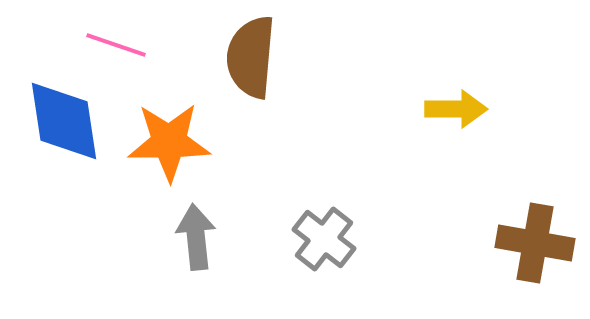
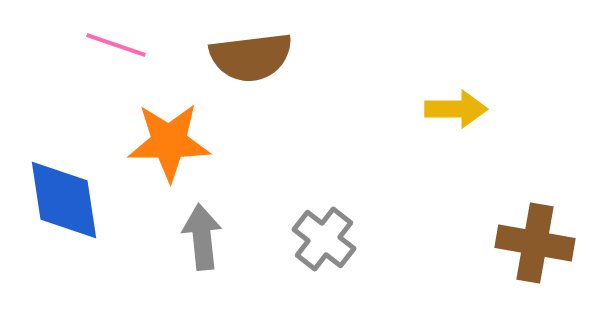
brown semicircle: rotated 102 degrees counterclockwise
blue diamond: moved 79 px down
gray arrow: moved 6 px right
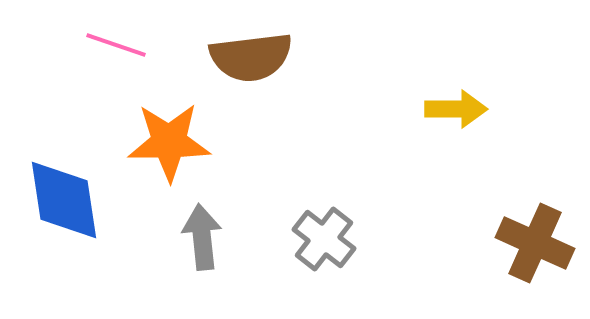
brown cross: rotated 14 degrees clockwise
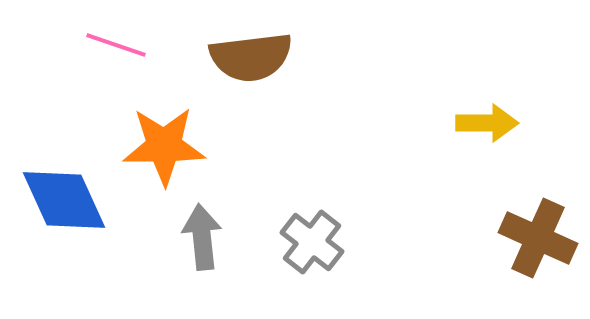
yellow arrow: moved 31 px right, 14 px down
orange star: moved 5 px left, 4 px down
blue diamond: rotated 16 degrees counterclockwise
gray cross: moved 12 px left, 3 px down
brown cross: moved 3 px right, 5 px up
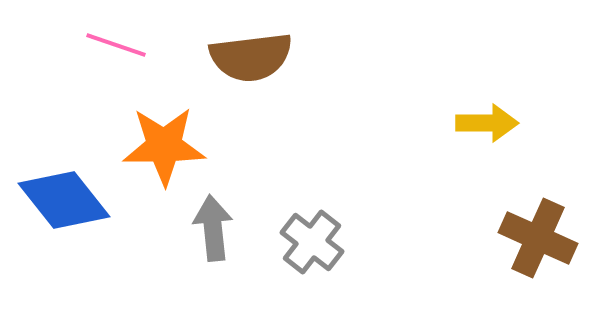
blue diamond: rotated 14 degrees counterclockwise
gray arrow: moved 11 px right, 9 px up
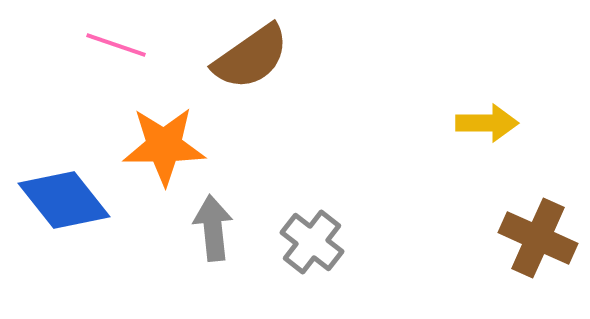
brown semicircle: rotated 28 degrees counterclockwise
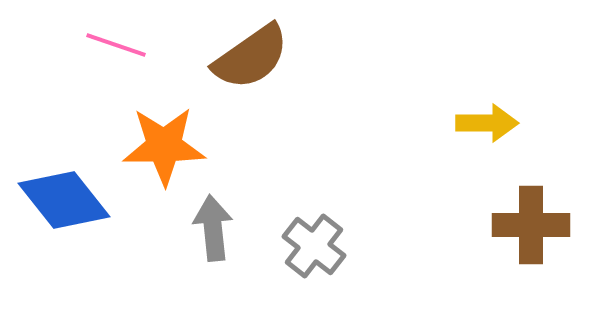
brown cross: moved 7 px left, 13 px up; rotated 24 degrees counterclockwise
gray cross: moved 2 px right, 4 px down
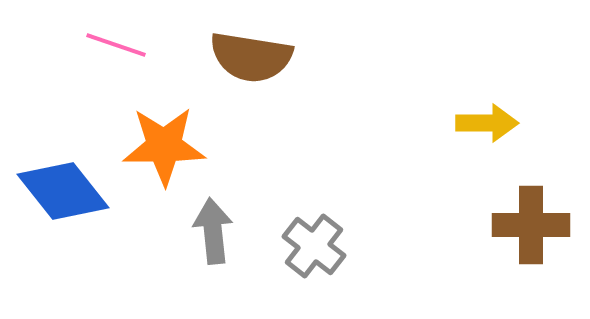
brown semicircle: rotated 44 degrees clockwise
blue diamond: moved 1 px left, 9 px up
gray arrow: moved 3 px down
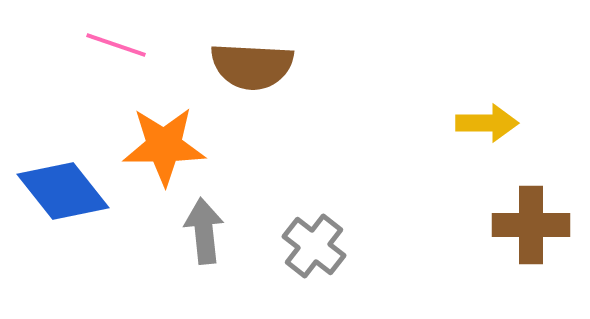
brown semicircle: moved 1 px right, 9 px down; rotated 6 degrees counterclockwise
gray arrow: moved 9 px left
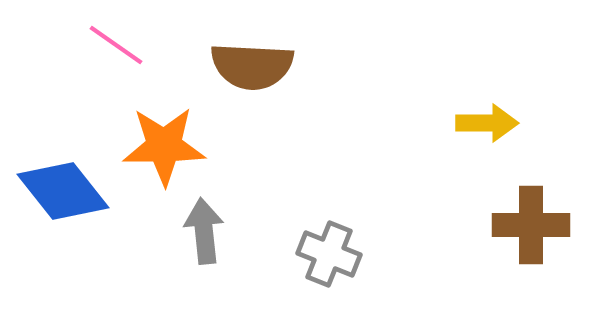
pink line: rotated 16 degrees clockwise
gray cross: moved 15 px right, 8 px down; rotated 16 degrees counterclockwise
